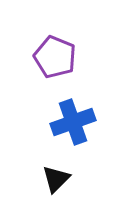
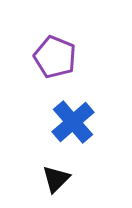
blue cross: rotated 21 degrees counterclockwise
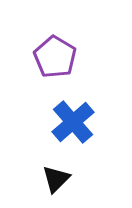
purple pentagon: rotated 9 degrees clockwise
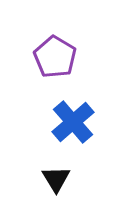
black triangle: rotated 16 degrees counterclockwise
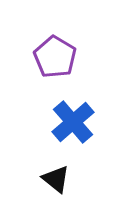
black triangle: rotated 20 degrees counterclockwise
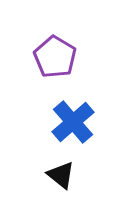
black triangle: moved 5 px right, 4 px up
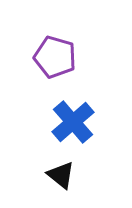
purple pentagon: rotated 15 degrees counterclockwise
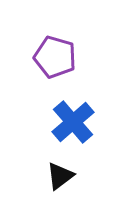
black triangle: moved 1 px left, 1 px down; rotated 44 degrees clockwise
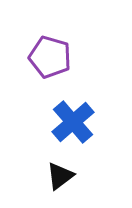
purple pentagon: moved 5 px left
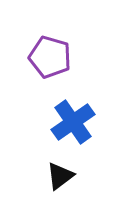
blue cross: rotated 6 degrees clockwise
